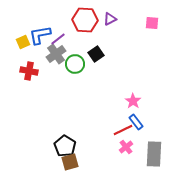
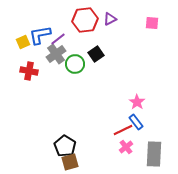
red hexagon: rotated 10 degrees counterclockwise
pink star: moved 4 px right, 1 px down
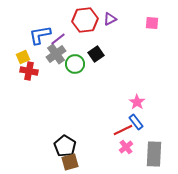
yellow square: moved 15 px down
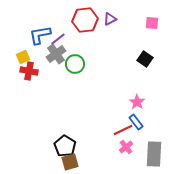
black square: moved 49 px right, 5 px down; rotated 21 degrees counterclockwise
